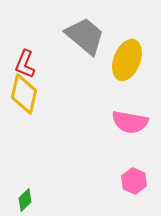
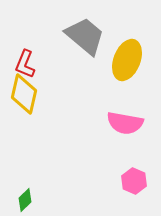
pink semicircle: moved 5 px left, 1 px down
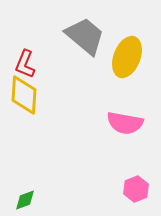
yellow ellipse: moved 3 px up
yellow diamond: moved 1 px down; rotated 9 degrees counterclockwise
pink hexagon: moved 2 px right, 8 px down; rotated 15 degrees clockwise
green diamond: rotated 25 degrees clockwise
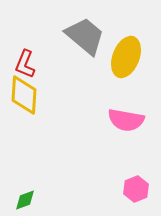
yellow ellipse: moved 1 px left
pink semicircle: moved 1 px right, 3 px up
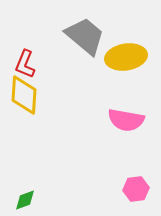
yellow ellipse: rotated 60 degrees clockwise
pink hexagon: rotated 15 degrees clockwise
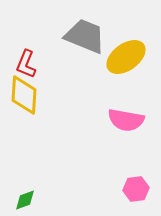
gray trapezoid: rotated 18 degrees counterclockwise
yellow ellipse: rotated 27 degrees counterclockwise
red L-shape: moved 1 px right
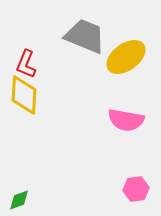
green diamond: moved 6 px left
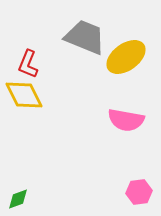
gray trapezoid: moved 1 px down
red L-shape: moved 2 px right
yellow diamond: rotated 30 degrees counterclockwise
pink hexagon: moved 3 px right, 3 px down
green diamond: moved 1 px left, 1 px up
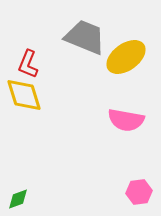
yellow diamond: rotated 9 degrees clockwise
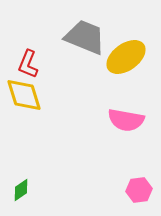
pink hexagon: moved 2 px up
green diamond: moved 3 px right, 9 px up; rotated 15 degrees counterclockwise
